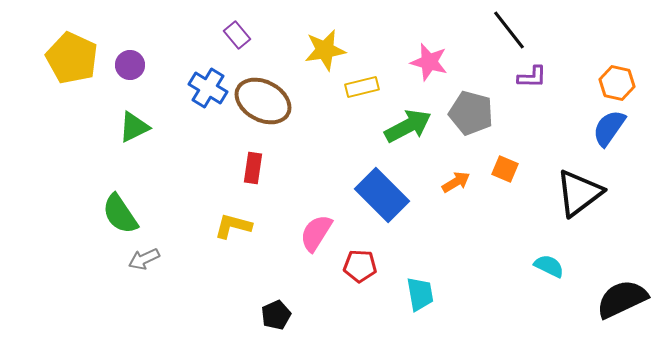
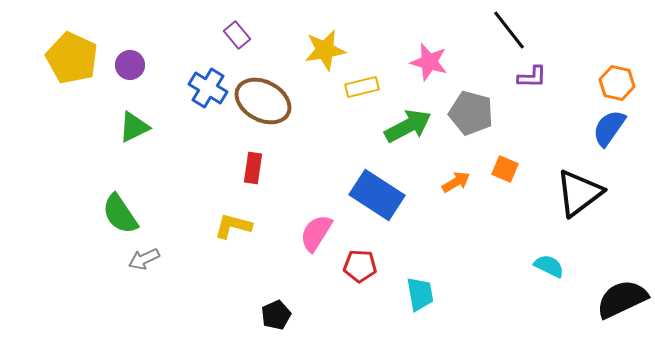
blue rectangle: moved 5 px left; rotated 12 degrees counterclockwise
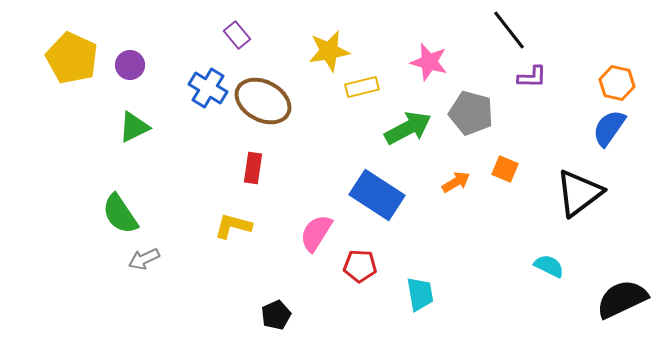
yellow star: moved 4 px right, 1 px down
green arrow: moved 2 px down
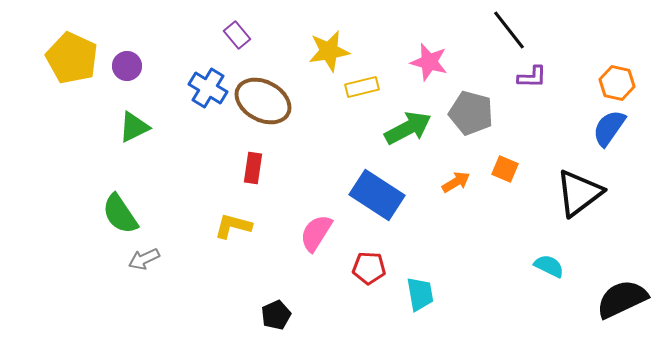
purple circle: moved 3 px left, 1 px down
red pentagon: moved 9 px right, 2 px down
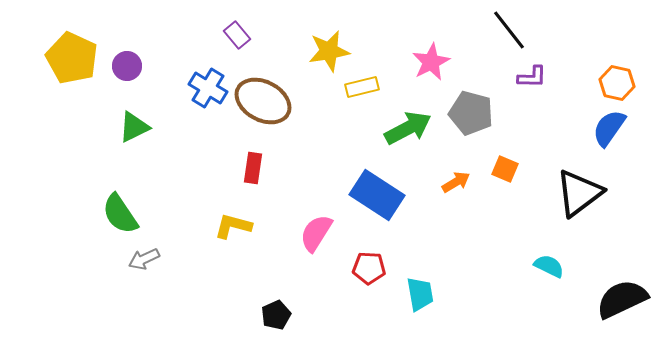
pink star: moved 2 px right; rotated 30 degrees clockwise
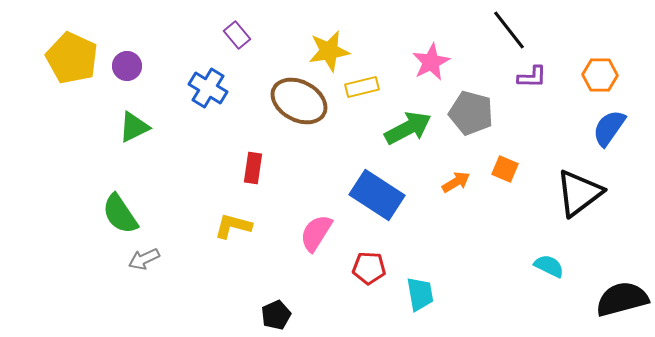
orange hexagon: moved 17 px left, 8 px up; rotated 12 degrees counterclockwise
brown ellipse: moved 36 px right
black semicircle: rotated 10 degrees clockwise
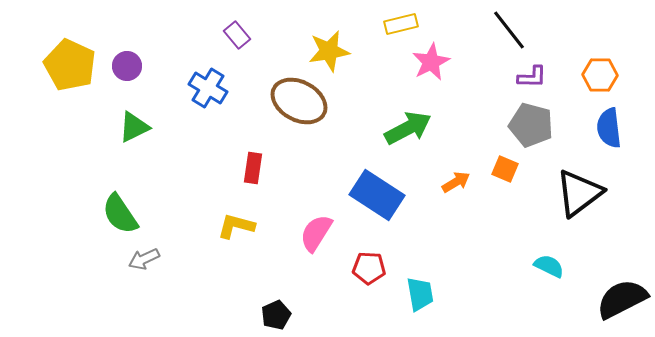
yellow pentagon: moved 2 px left, 7 px down
yellow rectangle: moved 39 px right, 63 px up
gray pentagon: moved 60 px right, 12 px down
blue semicircle: rotated 42 degrees counterclockwise
yellow L-shape: moved 3 px right
black semicircle: rotated 12 degrees counterclockwise
